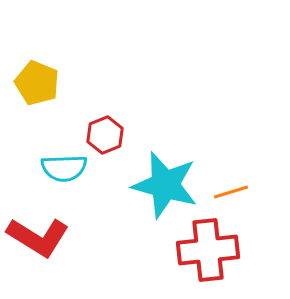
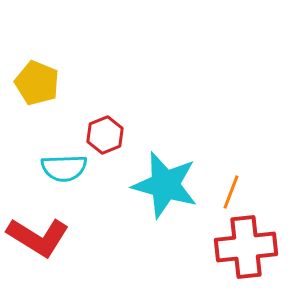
orange line: rotated 52 degrees counterclockwise
red cross: moved 38 px right, 3 px up
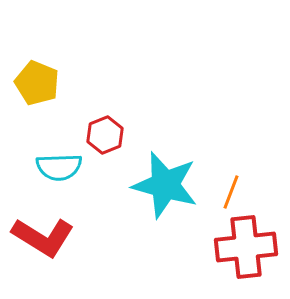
cyan semicircle: moved 5 px left, 1 px up
red L-shape: moved 5 px right
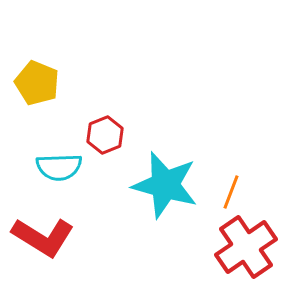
red cross: rotated 28 degrees counterclockwise
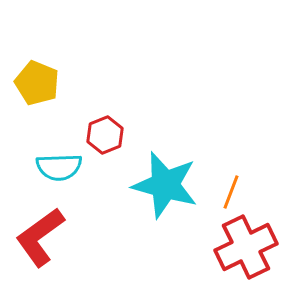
red L-shape: moved 3 px left; rotated 112 degrees clockwise
red cross: rotated 8 degrees clockwise
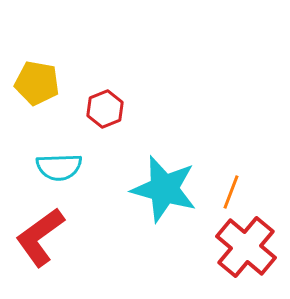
yellow pentagon: rotated 12 degrees counterclockwise
red hexagon: moved 26 px up
cyan star: moved 1 px left, 4 px down
red cross: rotated 24 degrees counterclockwise
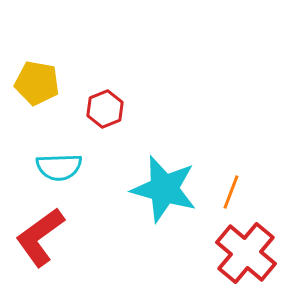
red cross: moved 6 px down
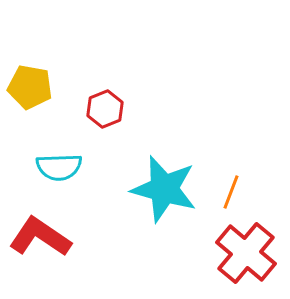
yellow pentagon: moved 7 px left, 4 px down
red L-shape: rotated 70 degrees clockwise
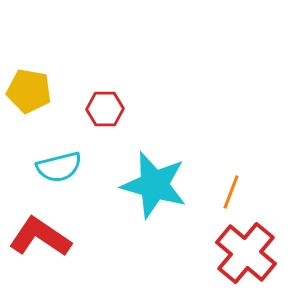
yellow pentagon: moved 1 px left, 4 px down
red hexagon: rotated 21 degrees clockwise
cyan semicircle: rotated 12 degrees counterclockwise
cyan star: moved 10 px left, 4 px up
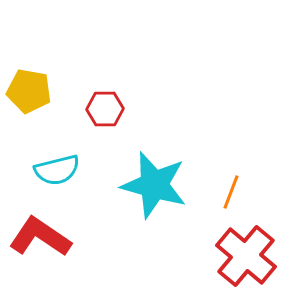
cyan semicircle: moved 2 px left, 3 px down
red cross: moved 3 px down
